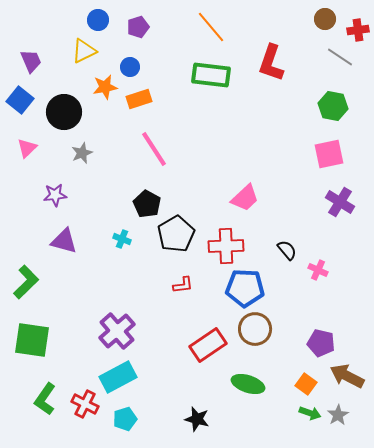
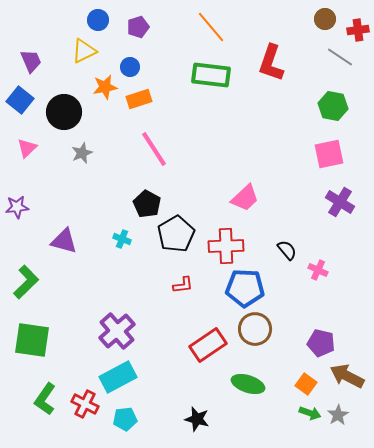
purple star at (55, 195): moved 38 px left, 12 px down
cyan pentagon at (125, 419): rotated 10 degrees clockwise
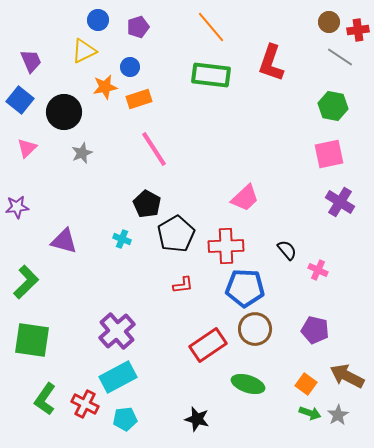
brown circle at (325, 19): moved 4 px right, 3 px down
purple pentagon at (321, 343): moved 6 px left, 13 px up
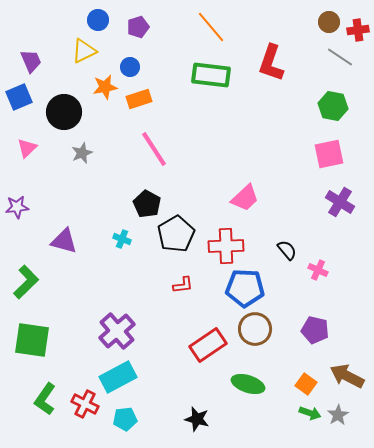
blue square at (20, 100): moved 1 px left, 3 px up; rotated 28 degrees clockwise
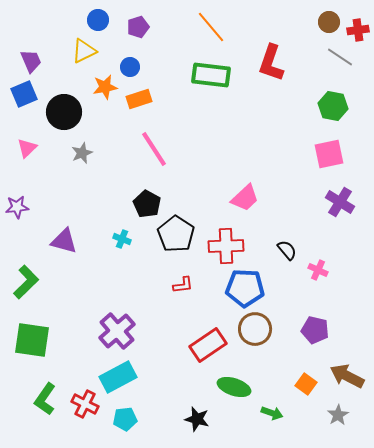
blue square at (19, 97): moved 5 px right, 3 px up
black pentagon at (176, 234): rotated 9 degrees counterclockwise
green ellipse at (248, 384): moved 14 px left, 3 px down
green arrow at (310, 413): moved 38 px left
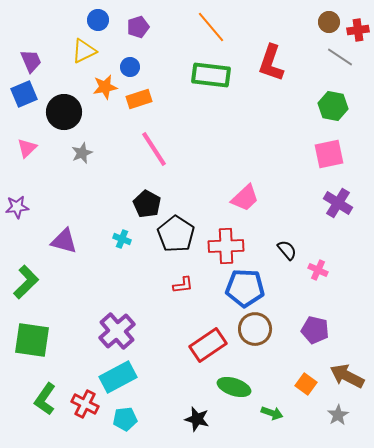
purple cross at (340, 202): moved 2 px left, 1 px down
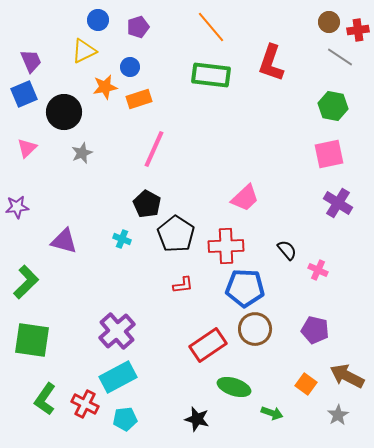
pink line at (154, 149): rotated 57 degrees clockwise
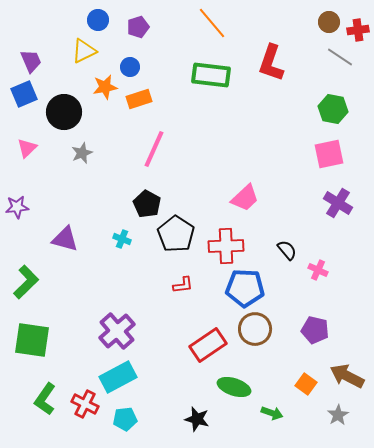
orange line at (211, 27): moved 1 px right, 4 px up
green hexagon at (333, 106): moved 3 px down
purple triangle at (64, 241): moved 1 px right, 2 px up
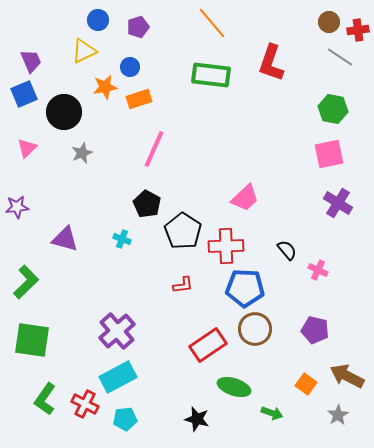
black pentagon at (176, 234): moved 7 px right, 3 px up
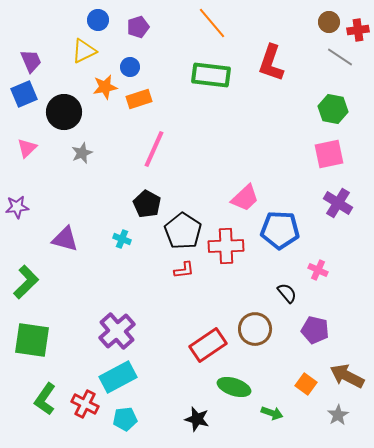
black semicircle at (287, 250): moved 43 px down
red L-shape at (183, 285): moved 1 px right, 15 px up
blue pentagon at (245, 288): moved 35 px right, 58 px up
